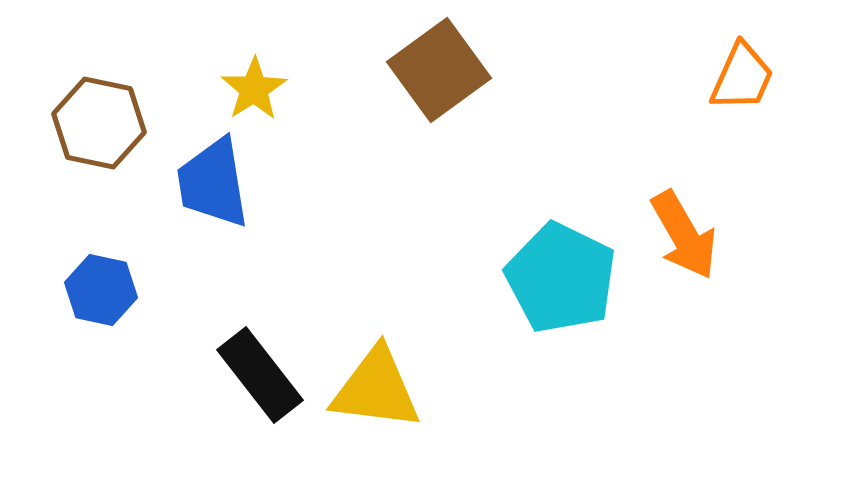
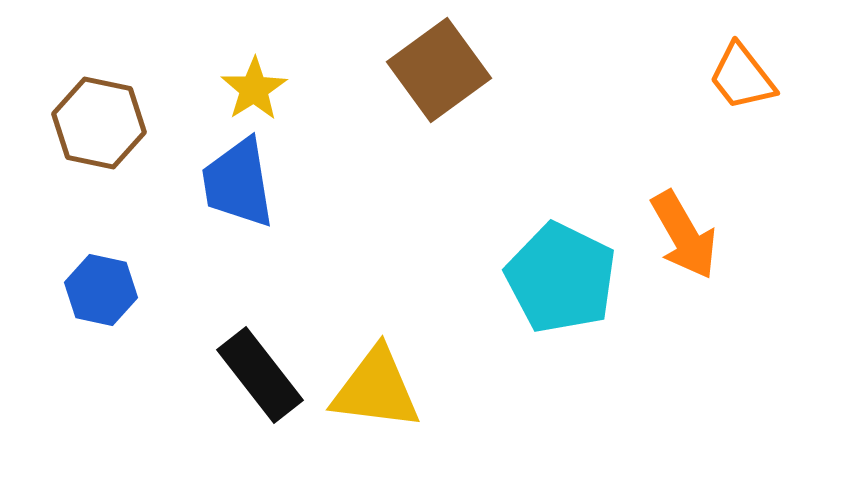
orange trapezoid: rotated 118 degrees clockwise
blue trapezoid: moved 25 px right
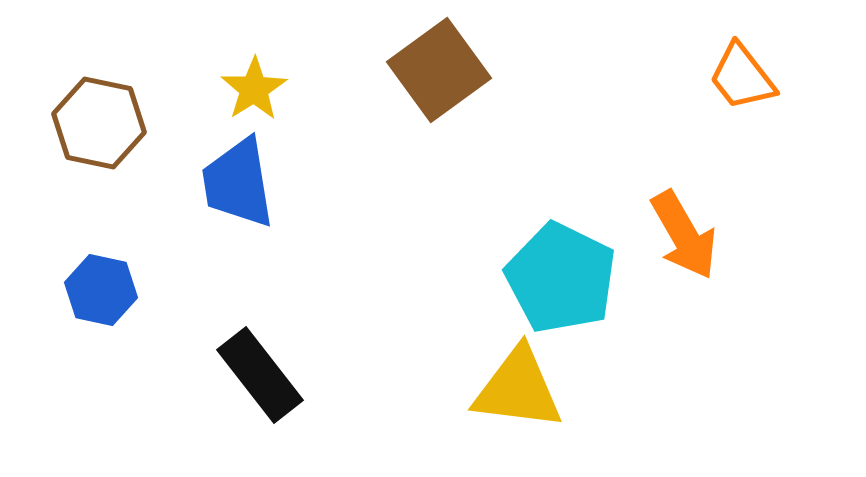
yellow triangle: moved 142 px right
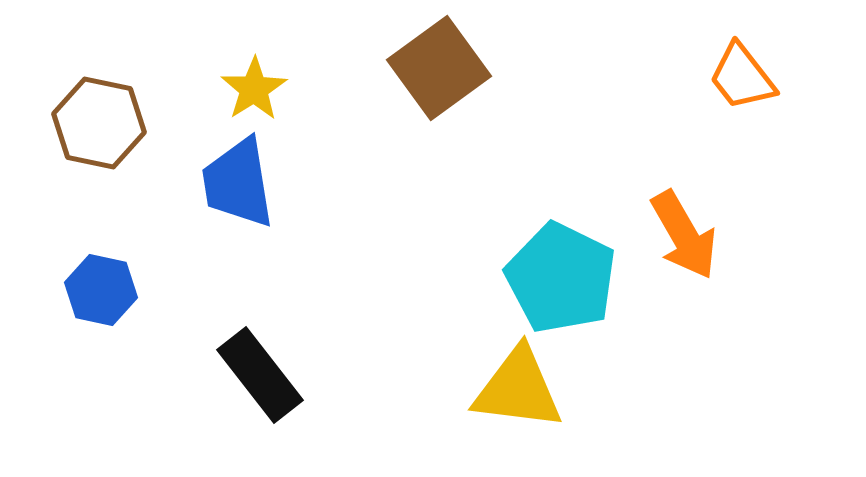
brown square: moved 2 px up
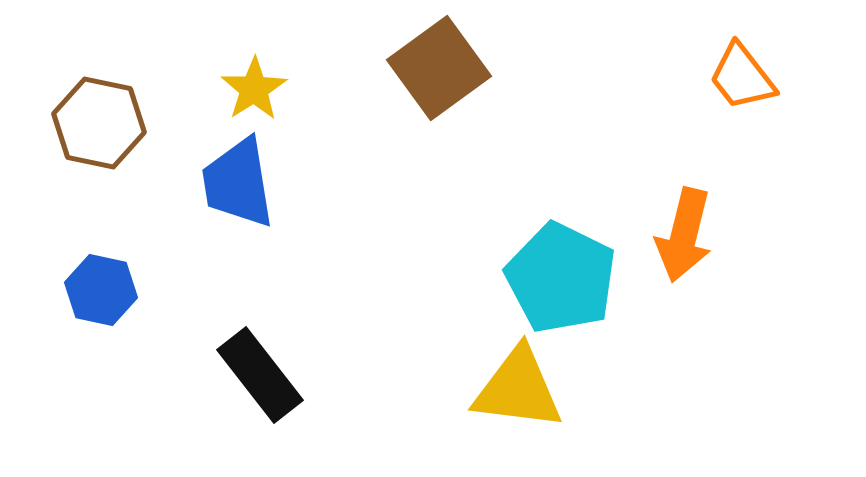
orange arrow: rotated 44 degrees clockwise
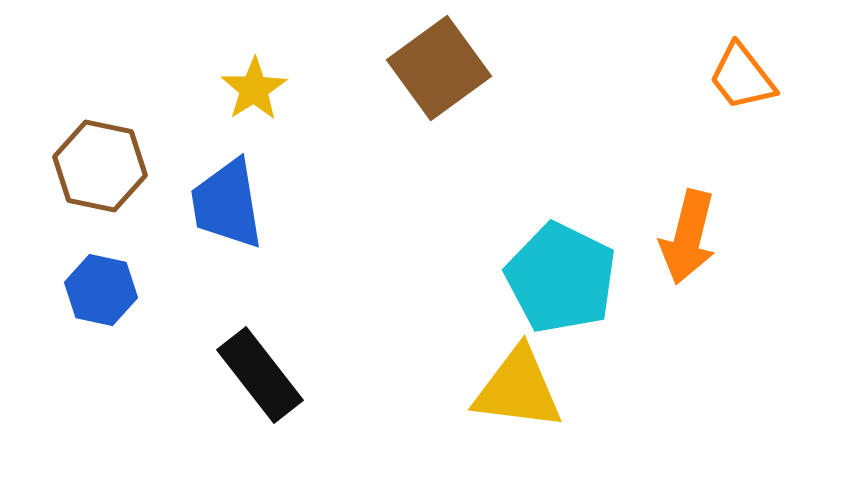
brown hexagon: moved 1 px right, 43 px down
blue trapezoid: moved 11 px left, 21 px down
orange arrow: moved 4 px right, 2 px down
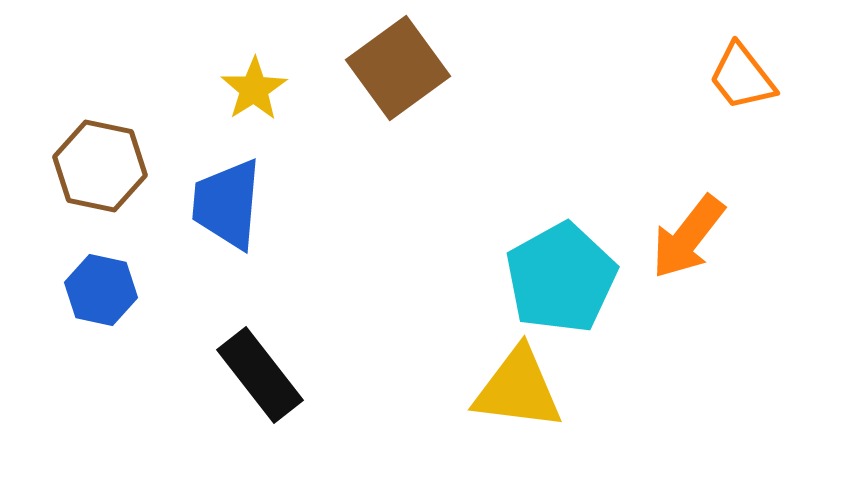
brown square: moved 41 px left
blue trapezoid: rotated 14 degrees clockwise
orange arrow: rotated 24 degrees clockwise
cyan pentagon: rotated 17 degrees clockwise
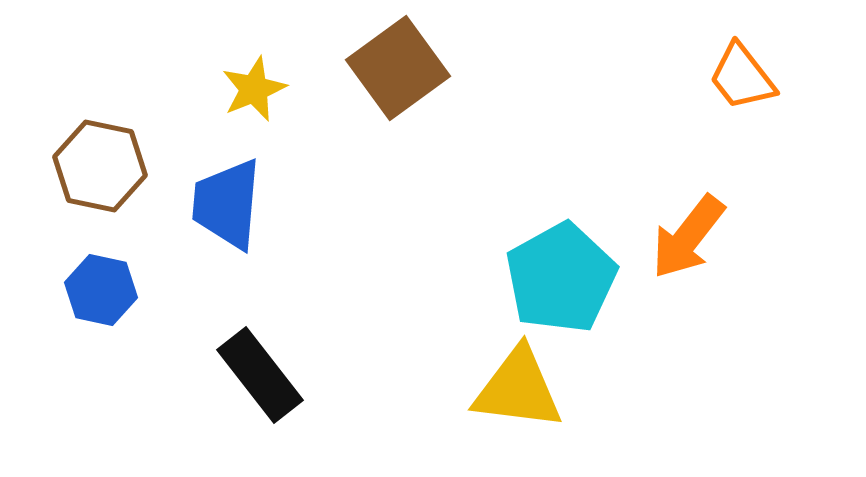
yellow star: rotated 10 degrees clockwise
